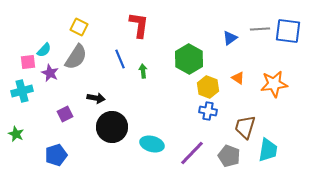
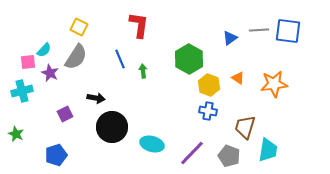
gray line: moved 1 px left, 1 px down
yellow hexagon: moved 1 px right, 2 px up
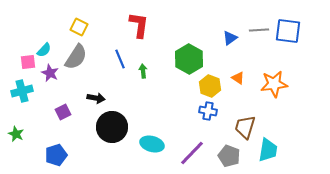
yellow hexagon: moved 1 px right, 1 px down
purple square: moved 2 px left, 2 px up
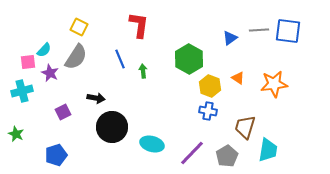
gray pentagon: moved 2 px left; rotated 20 degrees clockwise
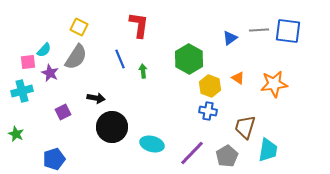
blue pentagon: moved 2 px left, 4 px down
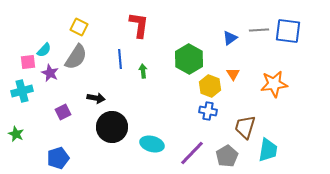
blue line: rotated 18 degrees clockwise
orange triangle: moved 5 px left, 4 px up; rotated 24 degrees clockwise
blue pentagon: moved 4 px right, 1 px up
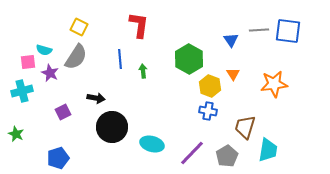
blue triangle: moved 1 px right, 2 px down; rotated 28 degrees counterclockwise
cyan semicircle: rotated 63 degrees clockwise
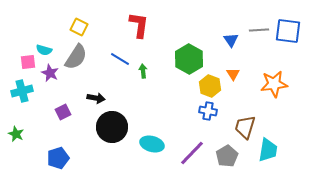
blue line: rotated 54 degrees counterclockwise
